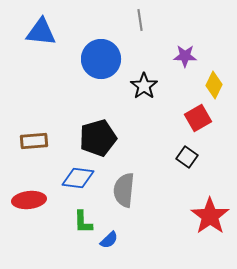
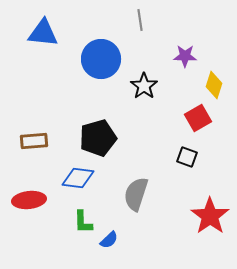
blue triangle: moved 2 px right, 1 px down
yellow diamond: rotated 8 degrees counterclockwise
black square: rotated 15 degrees counterclockwise
gray semicircle: moved 12 px right, 4 px down; rotated 12 degrees clockwise
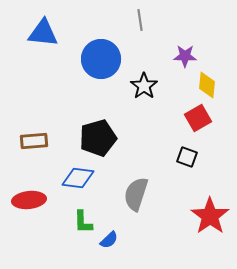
yellow diamond: moved 7 px left; rotated 12 degrees counterclockwise
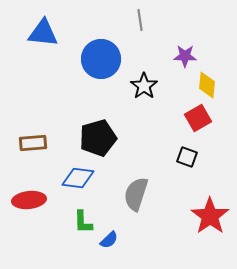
brown rectangle: moved 1 px left, 2 px down
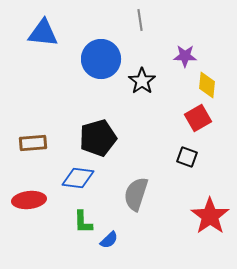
black star: moved 2 px left, 5 px up
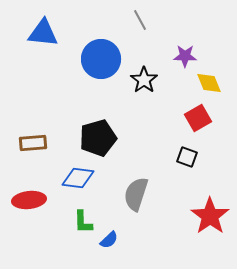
gray line: rotated 20 degrees counterclockwise
black star: moved 2 px right, 1 px up
yellow diamond: moved 2 px right, 2 px up; rotated 28 degrees counterclockwise
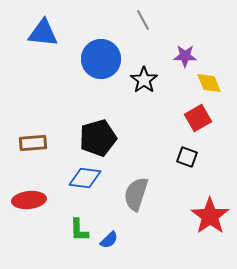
gray line: moved 3 px right
blue diamond: moved 7 px right
green L-shape: moved 4 px left, 8 px down
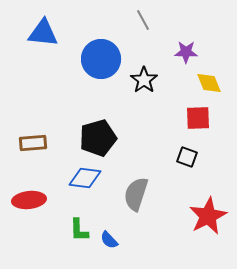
purple star: moved 1 px right, 4 px up
red square: rotated 28 degrees clockwise
red star: moved 2 px left; rotated 9 degrees clockwise
blue semicircle: rotated 90 degrees clockwise
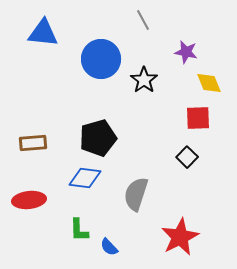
purple star: rotated 10 degrees clockwise
black square: rotated 25 degrees clockwise
red star: moved 28 px left, 21 px down
blue semicircle: moved 7 px down
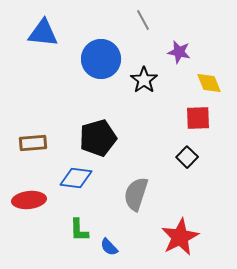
purple star: moved 7 px left
blue diamond: moved 9 px left
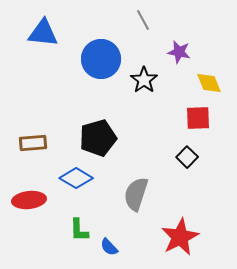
blue diamond: rotated 24 degrees clockwise
